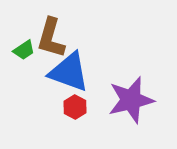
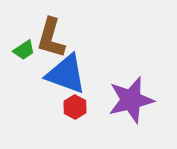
blue triangle: moved 3 px left, 2 px down
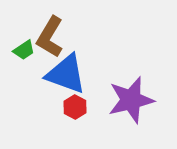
brown L-shape: moved 1 px left, 1 px up; rotated 15 degrees clockwise
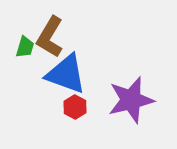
green trapezoid: moved 1 px right, 3 px up; rotated 40 degrees counterclockwise
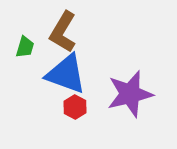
brown L-shape: moved 13 px right, 5 px up
purple star: moved 1 px left, 6 px up
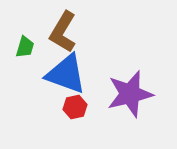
red hexagon: rotated 20 degrees clockwise
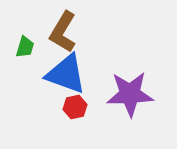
purple star: rotated 12 degrees clockwise
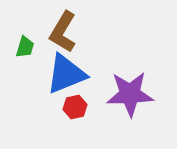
blue triangle: rotated 42 degrees counterclockwise
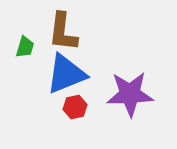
brown L-shape: rotated 24 degrees counterclockwise
